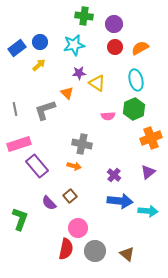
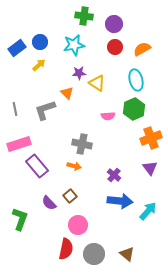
orange semicircle: moved 2 px right, 1 px down
purple triangle: moved 2 px right, 4 px up; rotated 28 degrees counterclockwise
cyan arrow: rotated 54 degrees counterclockwise
pink circle: moved 3 px up
gray circle: moved 1 px left, 3 px down
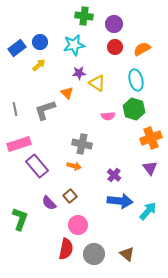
green hexagon: rotated 20 degrees counterclockwise
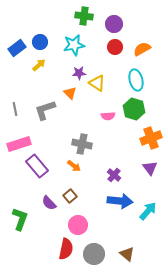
orange triangle: moved 3 px right
orange arrow: rotated 24 degrees clockwise
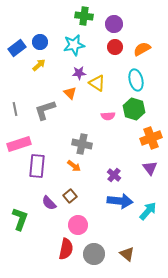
purple rectangle: rotated 45 degrees clockwise
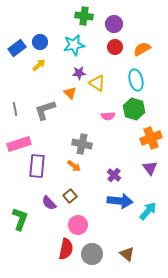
gray circle: moved 2 px left
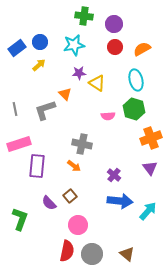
orange triangle: moved 5 px left, 1 px down
red semicircle: moved 1 px right, 2 px down
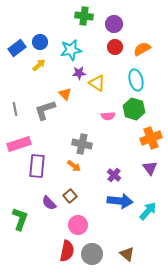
cyan star: moved 3 px left, 5 px down
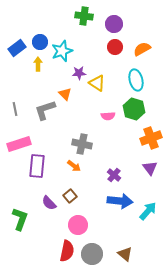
cyan star: moved 9 px left, 1 px down; rotated 10 degrees counterclockwise
yellow arrow: moved 1 px left, 1 px up; rotated 48 degrees counterclockwise
brown triangle: moved 2 px left
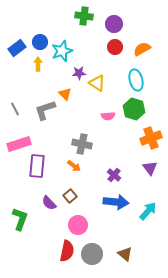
gray line: rotated 16 degrees counterclockwise
blue arrow: moved 4 px left, 1 px down
